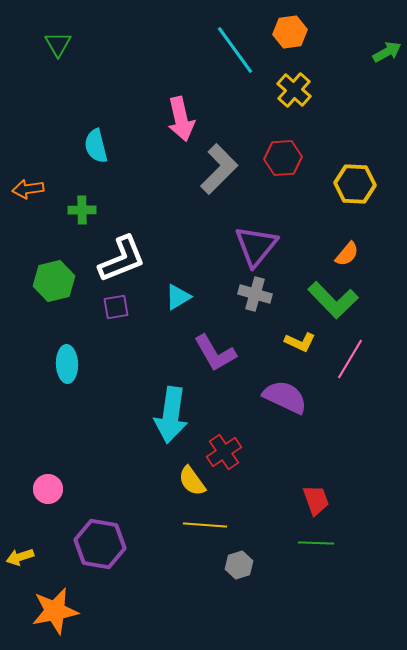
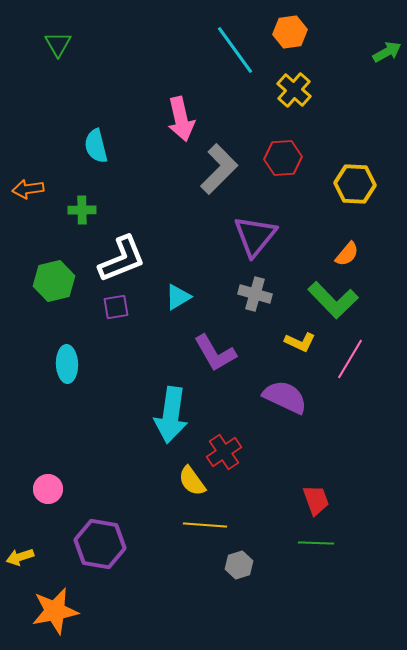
purple triangle: moved 1 px left, 10 px up
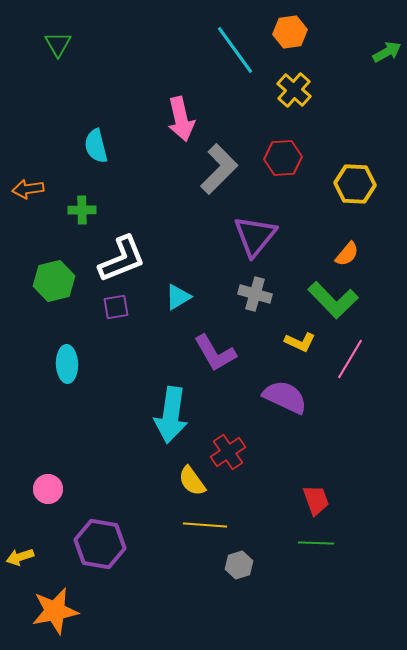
red cross: moved 4 px right
